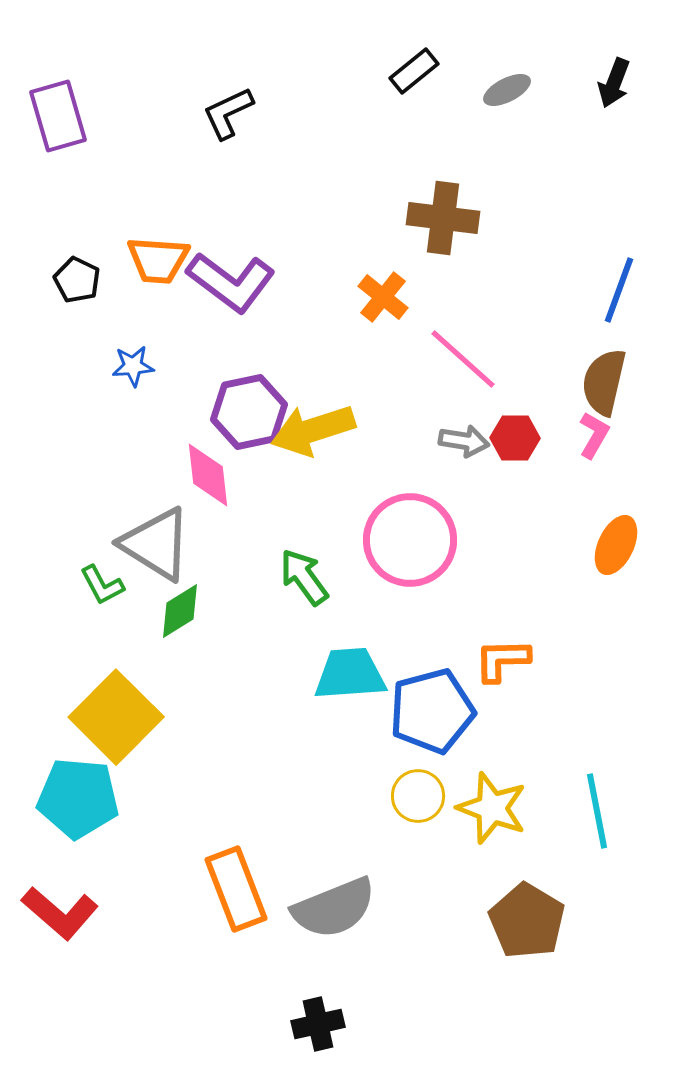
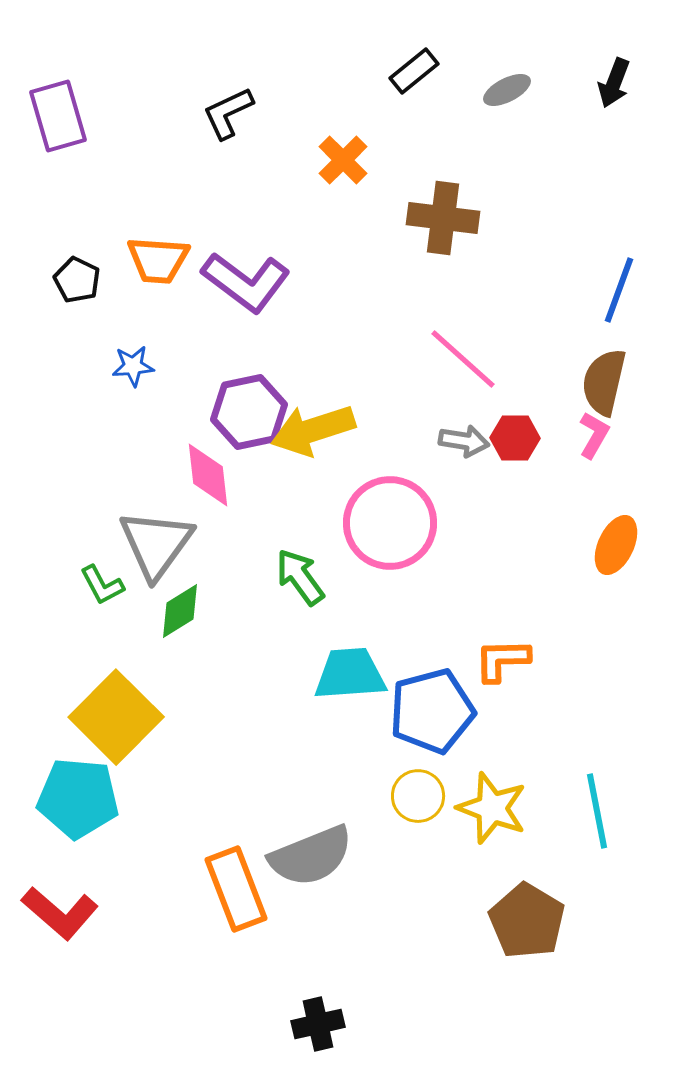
purple L-shape: moved 15 px right
orange cross: moved 40 px left, 137 px up; rotated 6 degrees clockwise
pink circle: moved 20 px left, 17 px up
gray triangle: rotated 34 degrees clockwise
green arrow: moved 4 px left
gray semicircle: moved 23 px left, 52 px up
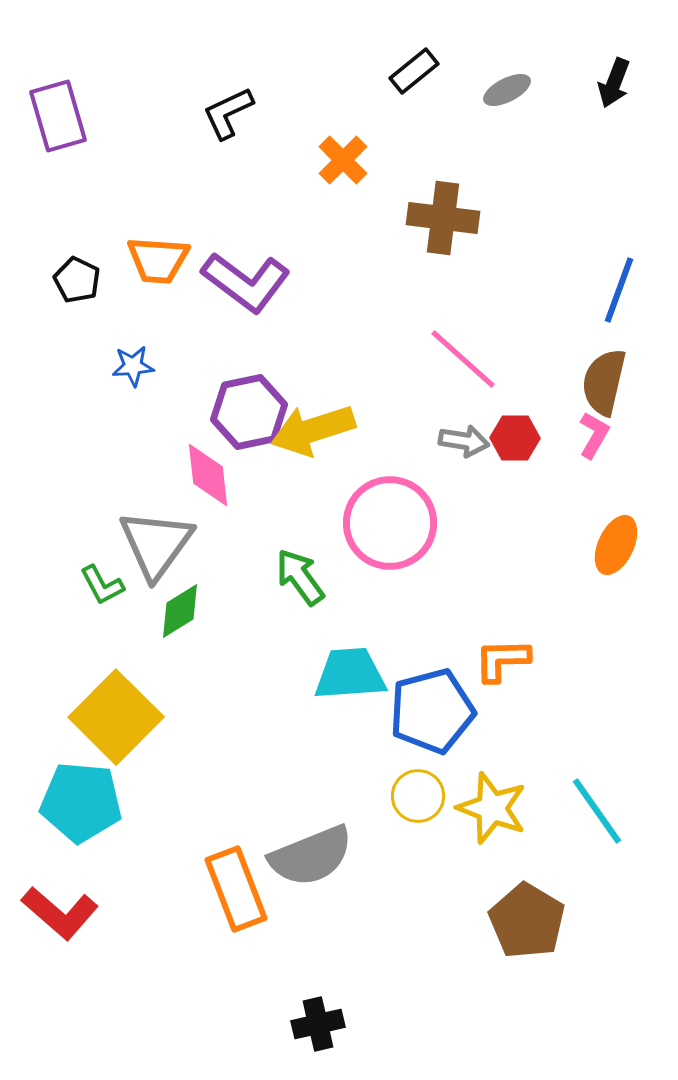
cyan pentagon: moved 3 px right, 4 px down
cyan line: rotated 24 degrees counterclockwise
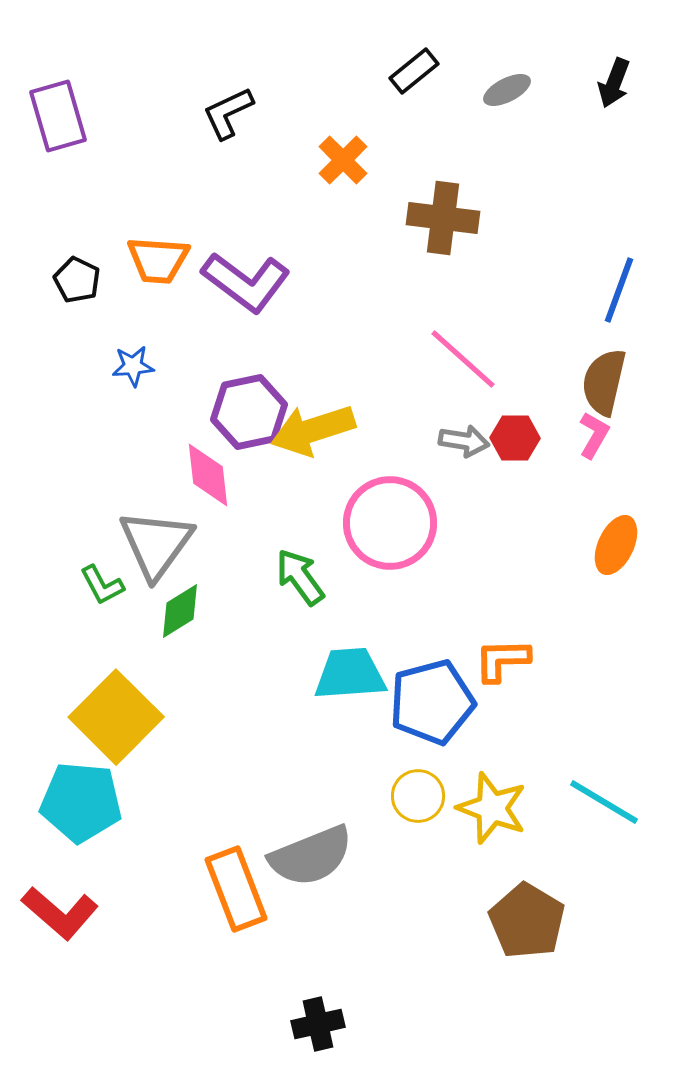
blue pentagon: moved 9 px up
cyan line: moved 7 px right, 9 px up; rotated 24 degrees counterclockwise
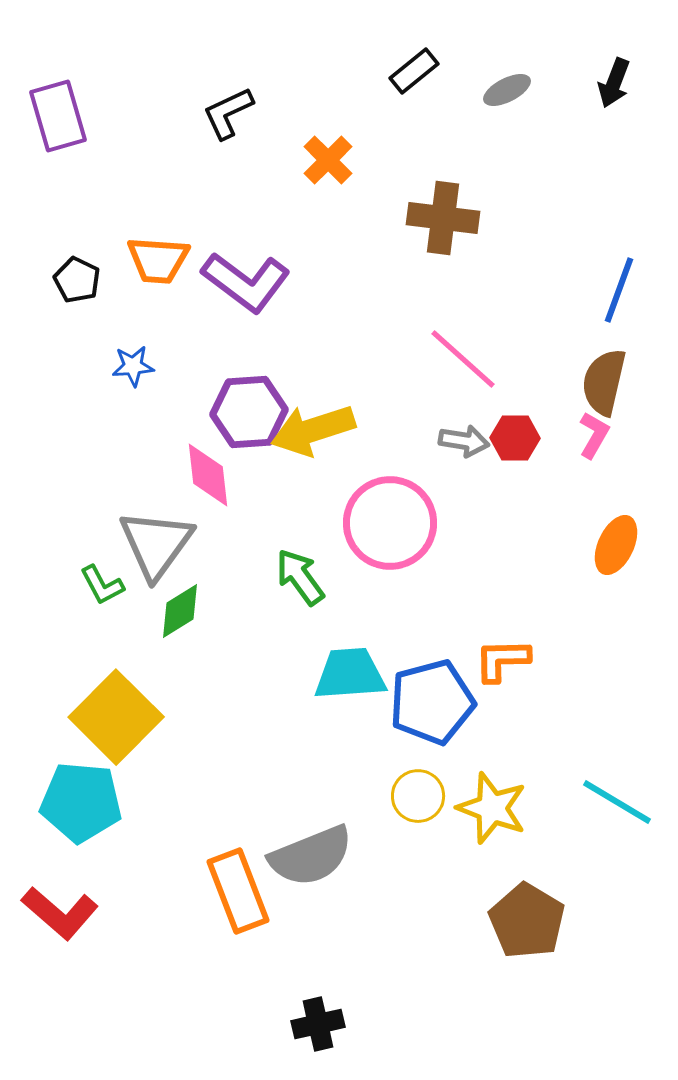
orange cross: moved 15 px left
purple hexagon: rotated 8 degrees clockwise
cyan line: moved 13 px right
orange rectangle: moved 2 px right, 2 px down
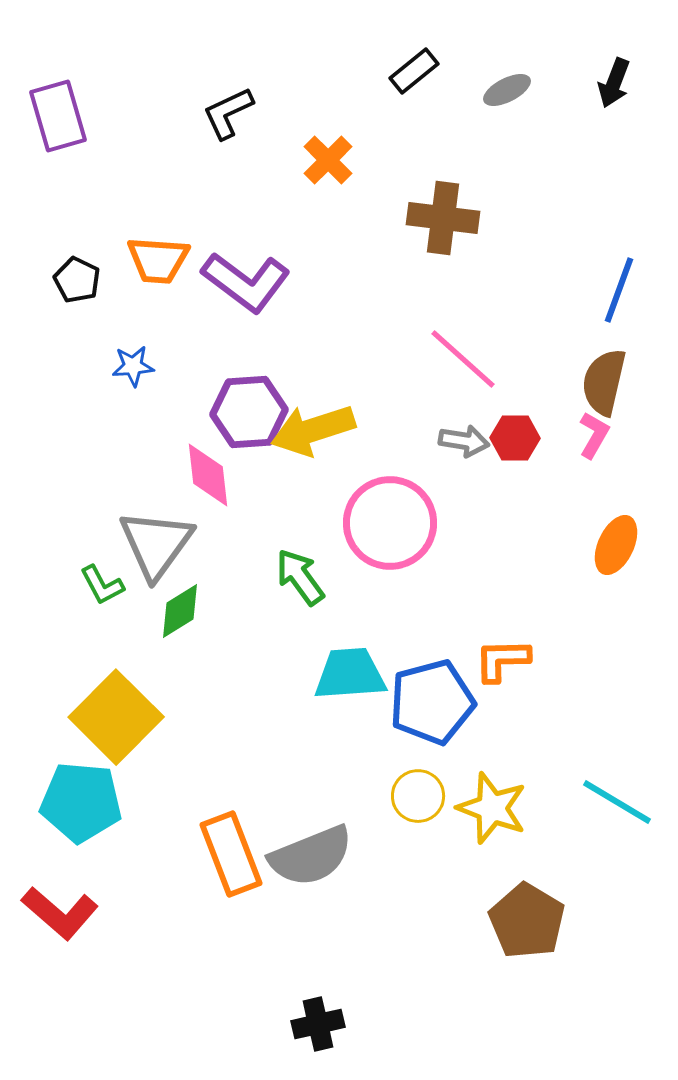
orange rectangle: moved 7 px left, 37 px up
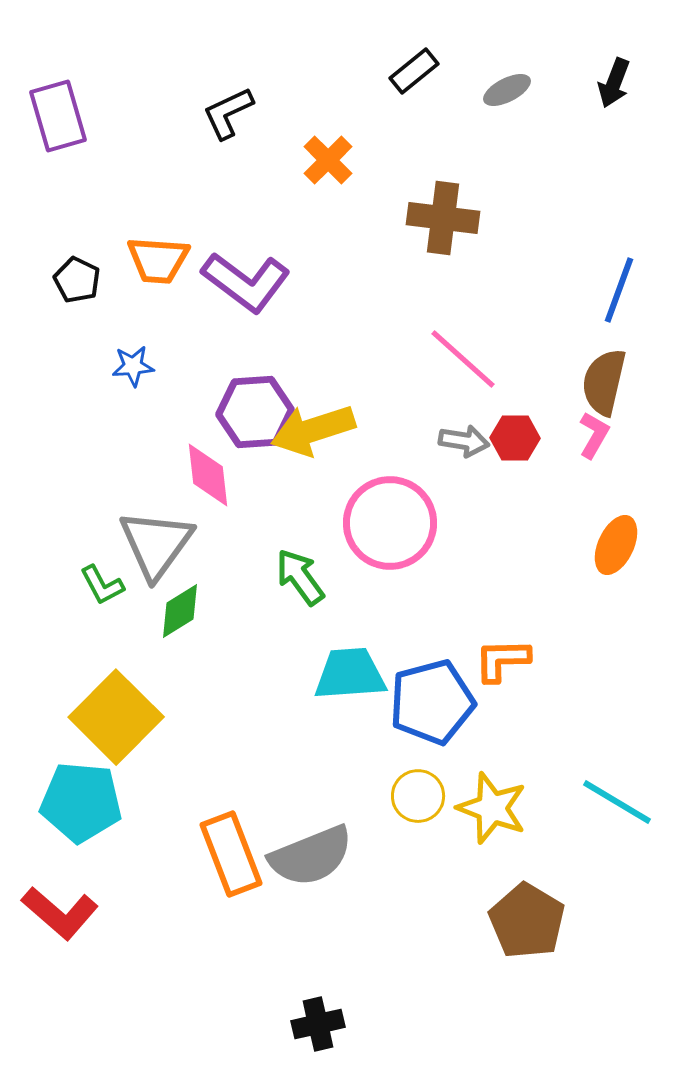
purple hexagon: moved 6 px right
